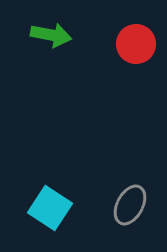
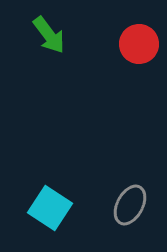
green arrow: moved 2 px left; rotated 42 degrees clockwise
red circle: moved 3 px right
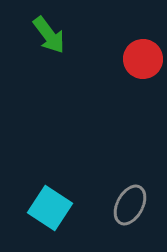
red circle: moved 4 px right, 15 px down
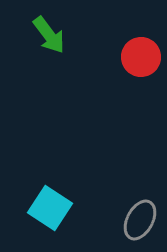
red circle: moved 2 px left, 2 px up
gray ellipse: moved 10 px right, 15 px down
